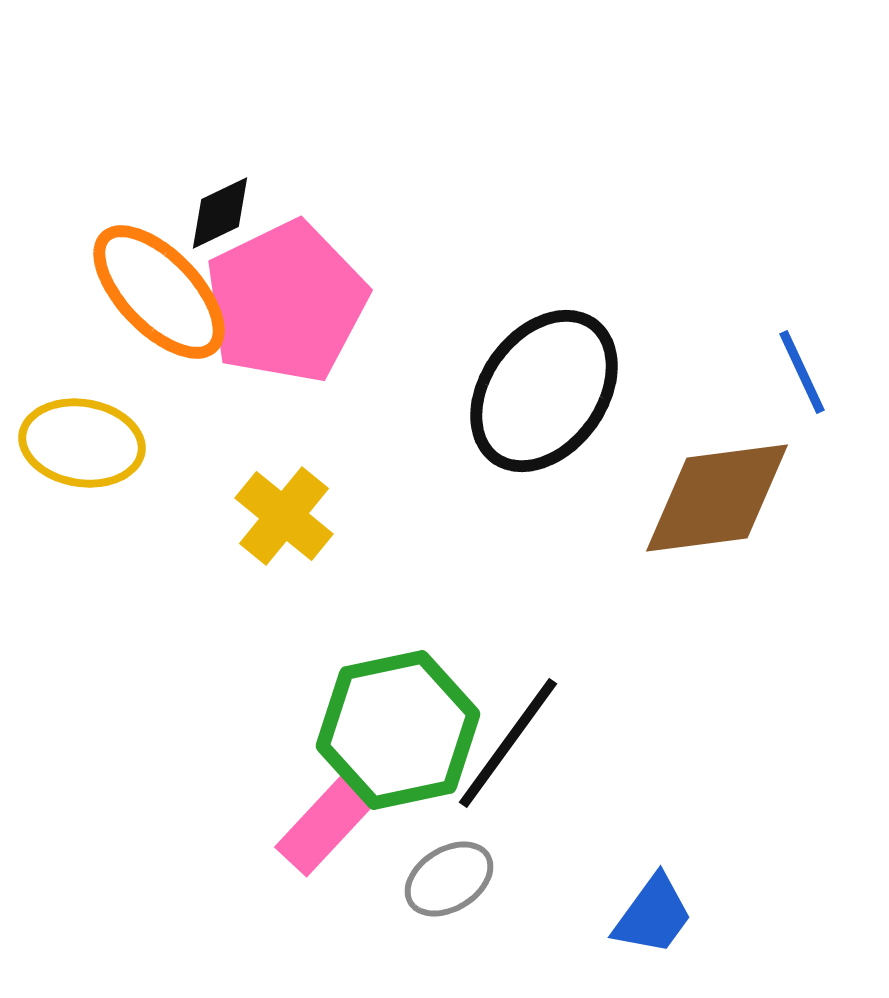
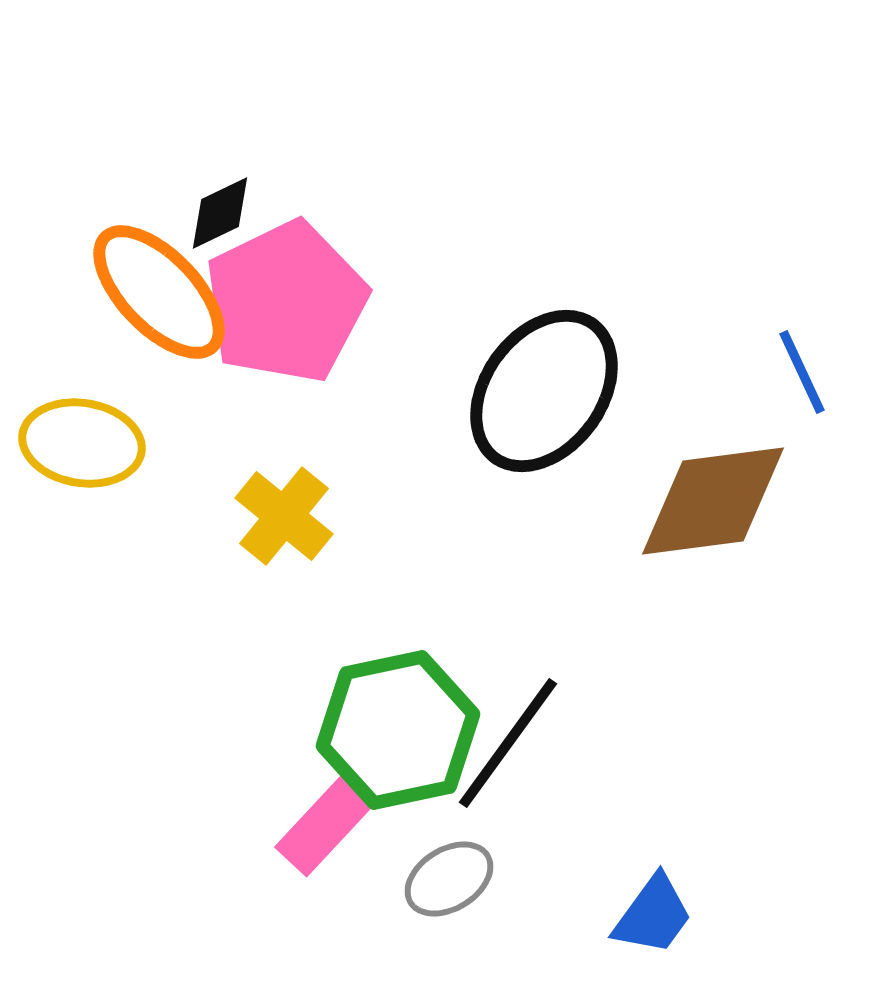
brown diamond: moved 4 px left, 3 px down
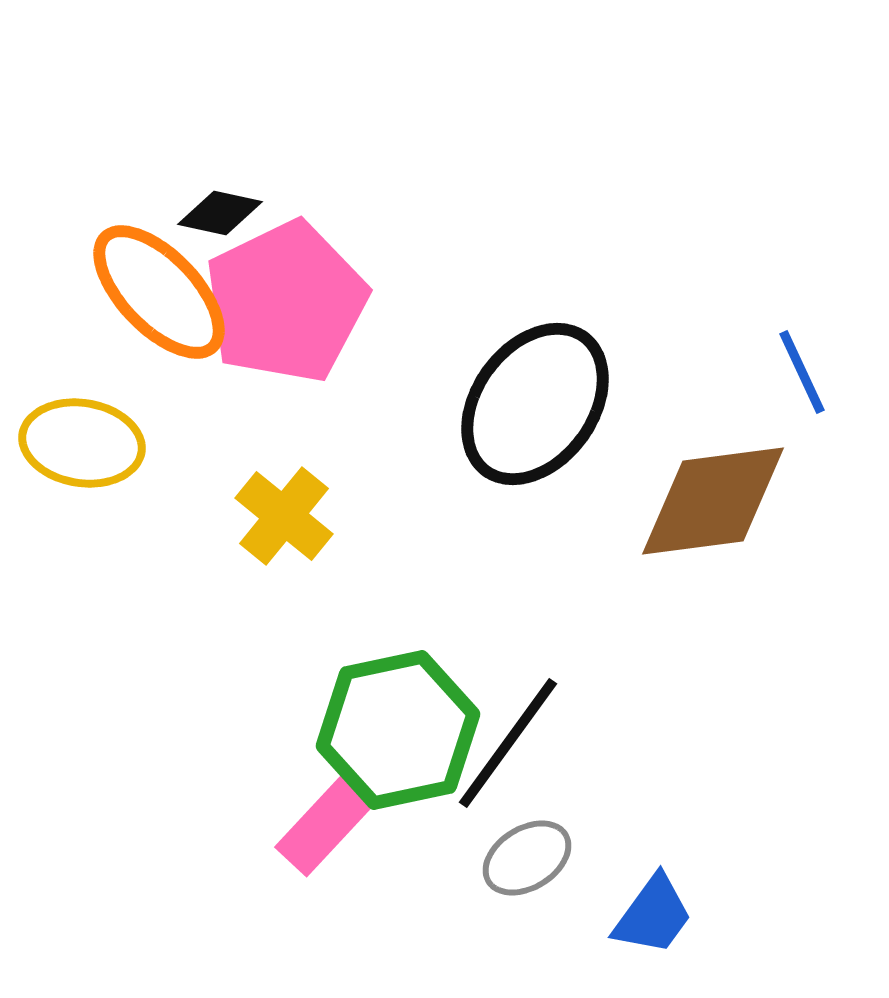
black diamond: rotated 38 degrees clockwise
black ellipse: moved 9 px left, 13 px down
gray ellipse: moved 78 px right, 21 px up
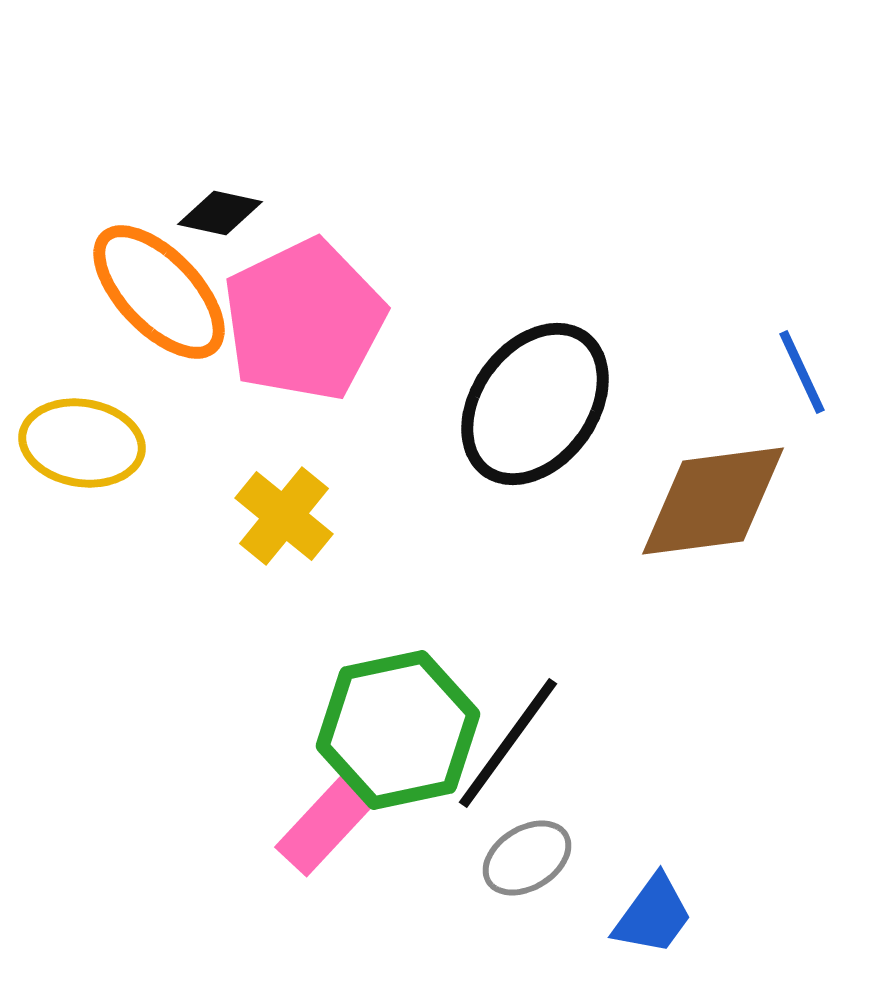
pink pentagon: moved 18 px right, 18 px down
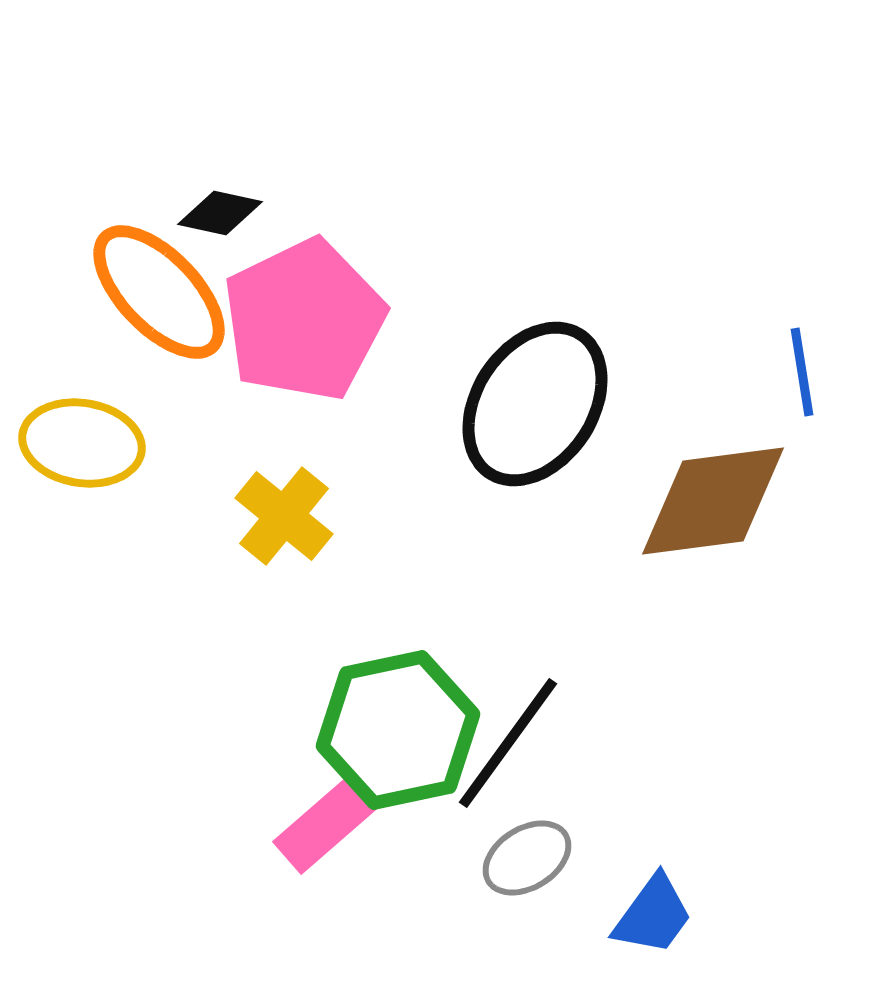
blue line: rotated 16 degrees clockwise
black ellipse: rotated 3 degrees counterclockwise
pink rectangle: rotated 6 degrees clockwise
